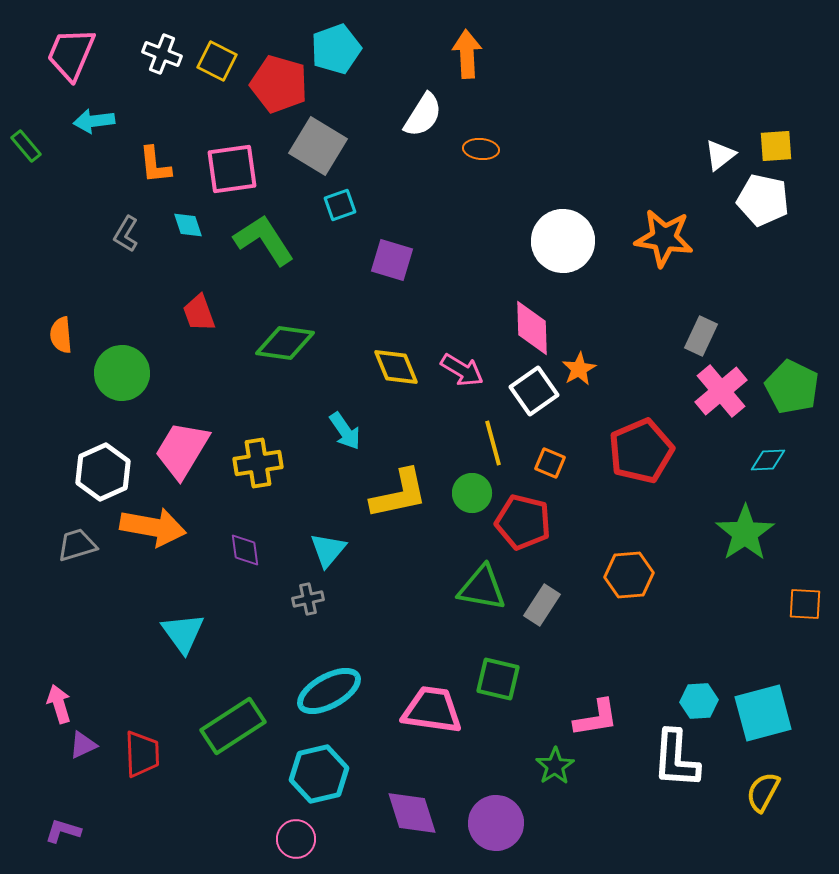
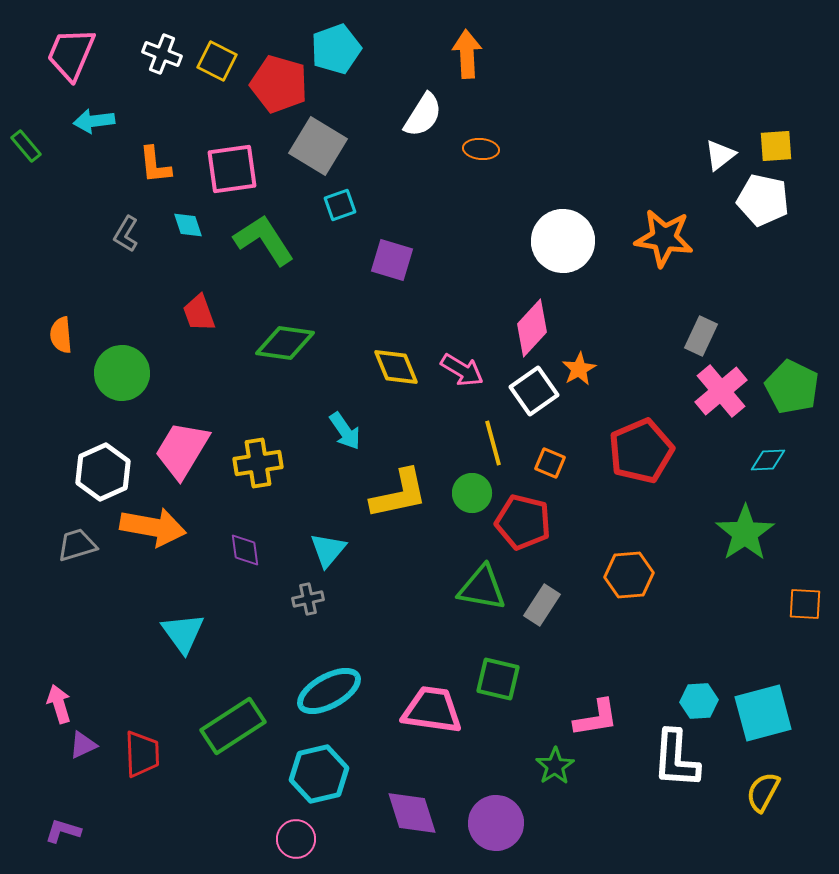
pink diamond at (532, 328): rotated 44 degrees clockwise
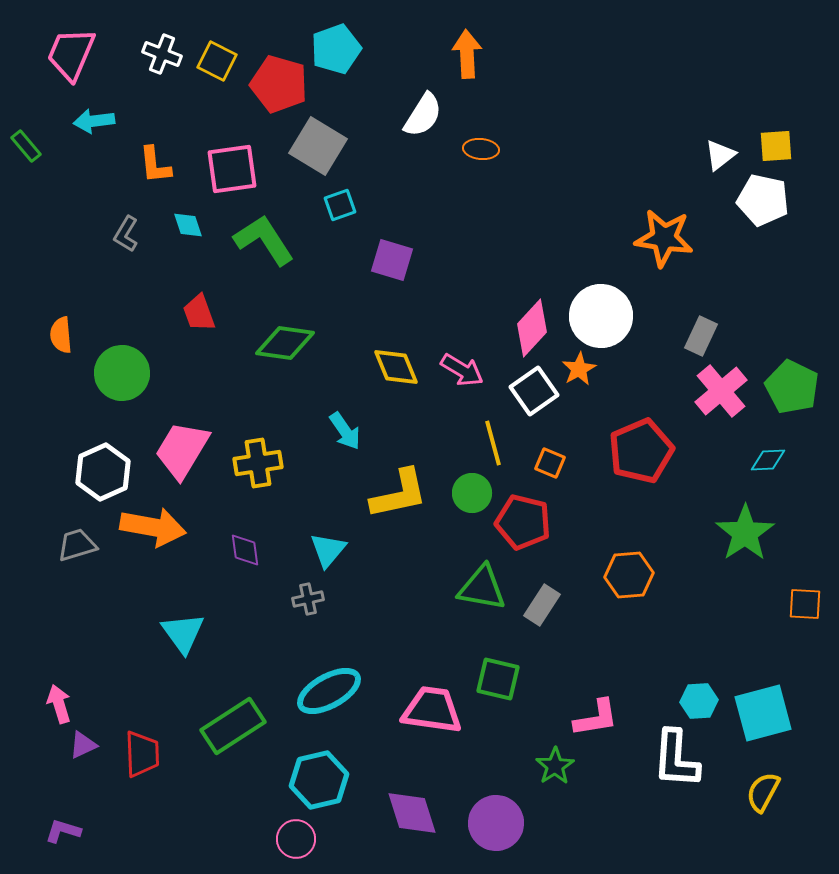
white circle at (563, 241): moved 38 px right, 75 px down
cyan hexagon at (319, 774): moved 6 px down
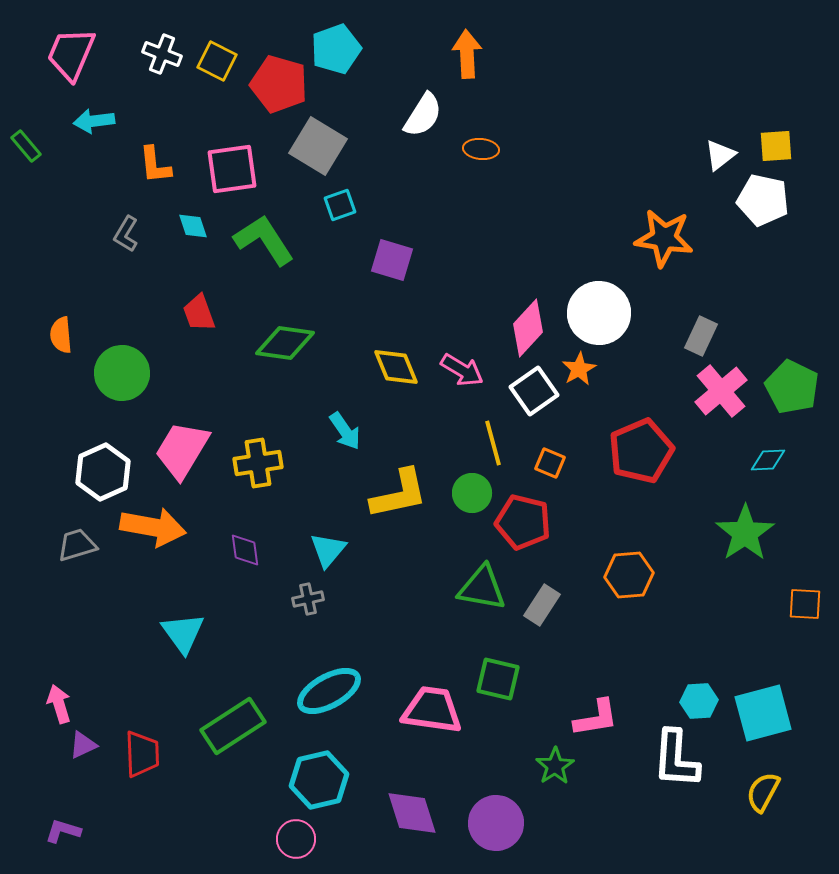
cyan diamond at (188, 225): moved 5 px right, 1 px down
white circle at (601, 316): moved 2 px left, 3 px up
pink diamond at (532, 328): moved 4 px left
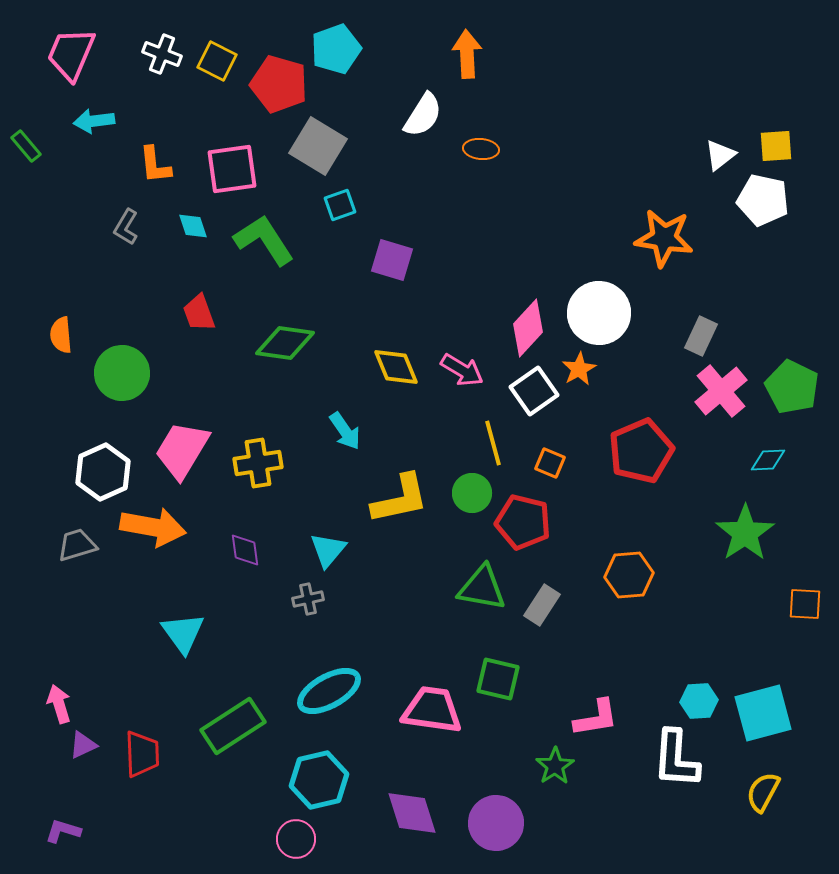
gray L-shape at (126, 234): moved 7 px up
yellow L-shape at (399, 494): moved 1 px right, 5 px down
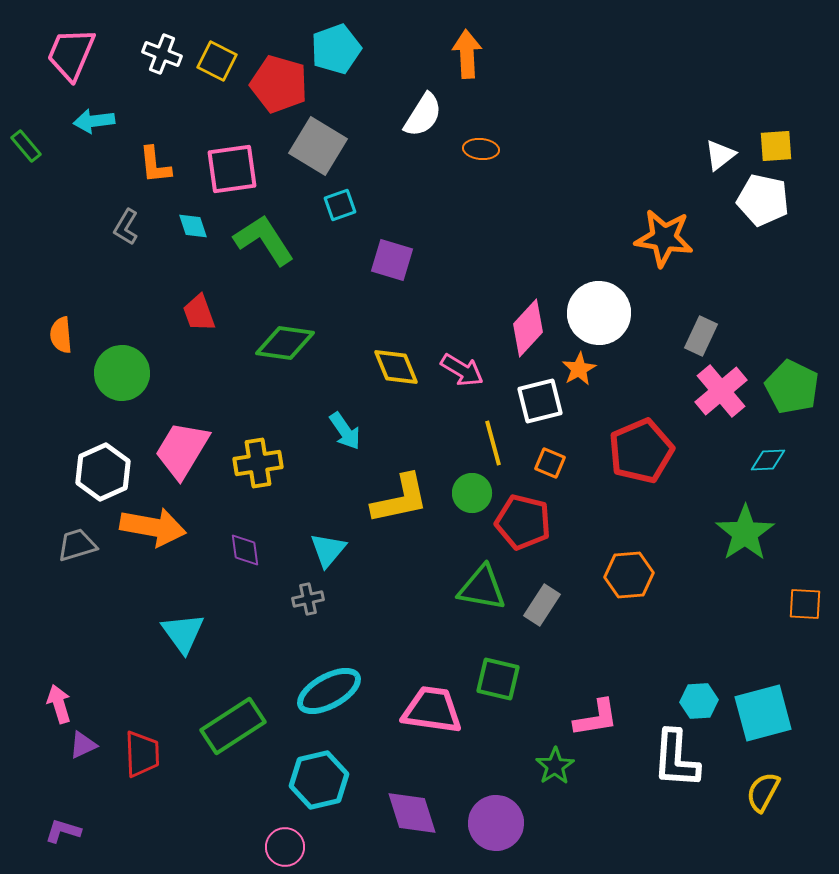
white square at (534, 391): moved 6 px right, 10 px down; rotated 21 degrees clockwise
pink circle at (296, 839): moved 11 px left, 8 px down
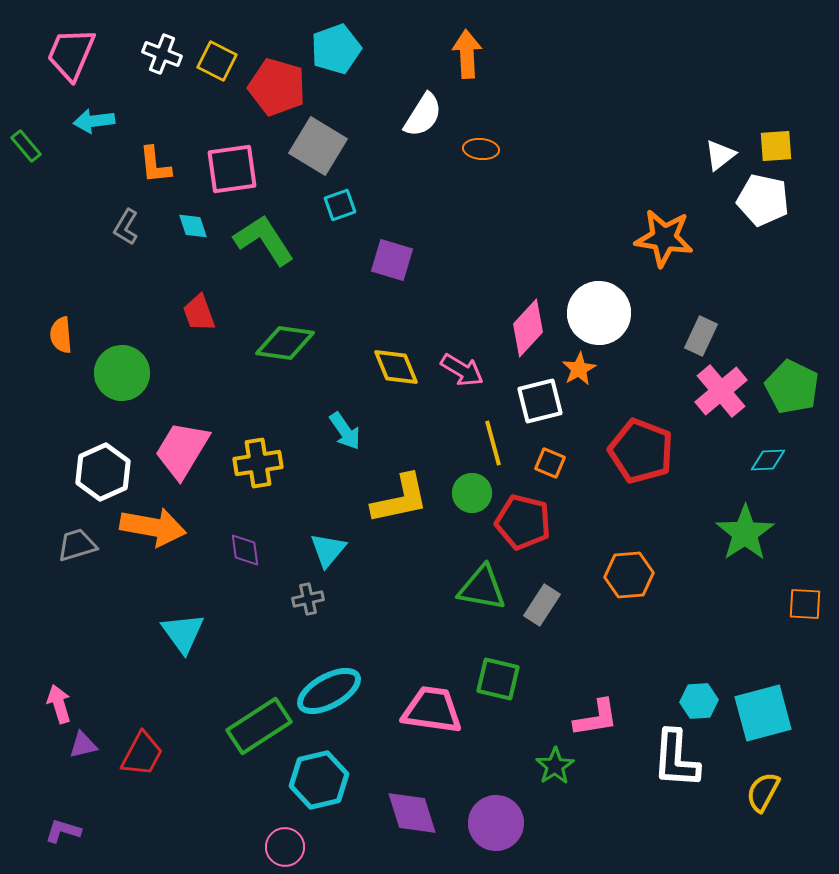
red pentagon at (279, 84): moved 2 px left, 3 px down
red pentagon at (641, 451): rotated 28 degrees counterclockwise
green rectangle at (233, 726): moved 26 px right
purple triangle at (83, 745): rotated 12 degrees clockwise
red trapezoid at (142, 754): rotated 30 degrees clockwise
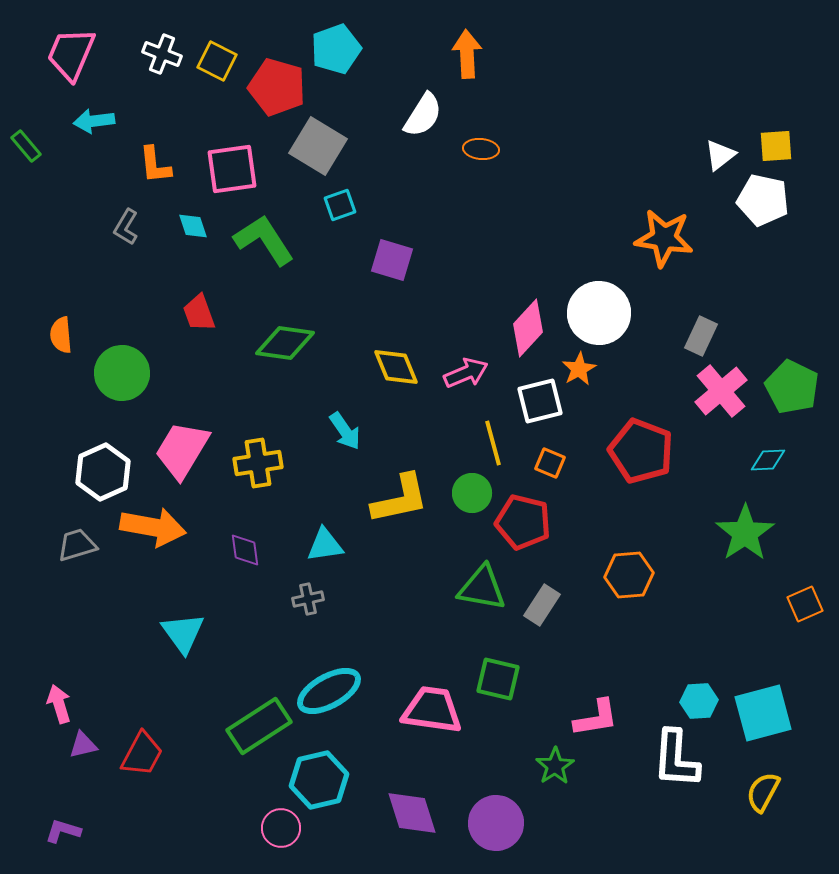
pink arrow at (462, 370): moved 4 px right, 3 px down; rotated 54 degrees counterclockwise
cyan triangle at (328, 550): moved 3 px left, 5 px up; rotated 42 degrees clockwise
orange square at (805, 604): rotated 27 degrees counterclockwise
pink circle at (285, 847): moved 4 px left, 19 px up
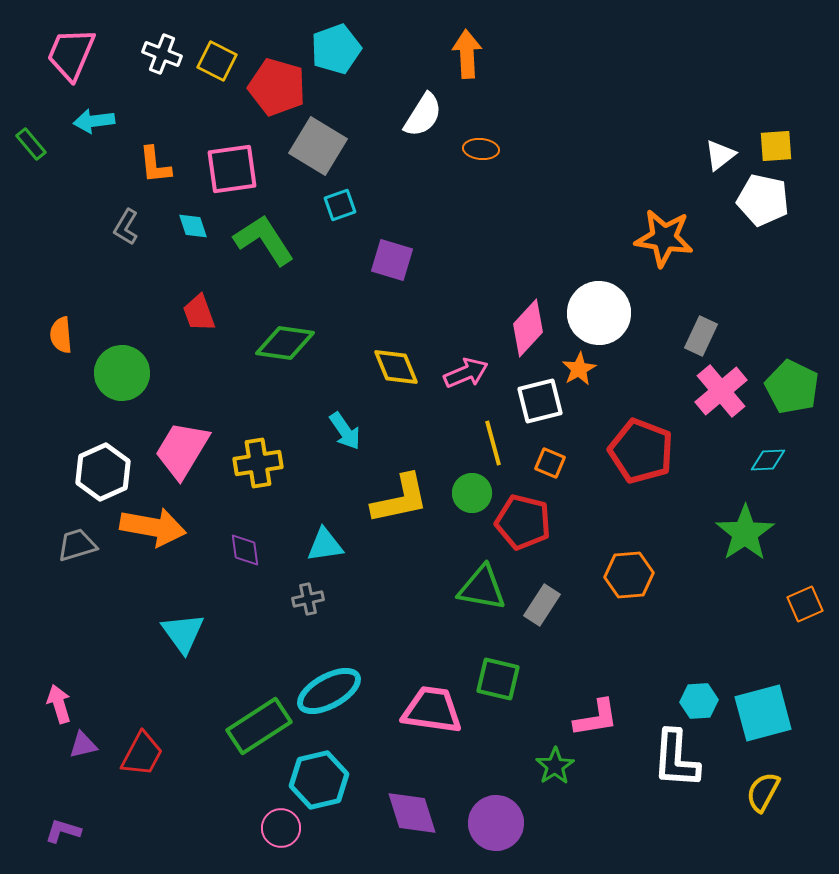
green rectangle at (26, 146): moved 5 px right, 2 px up
